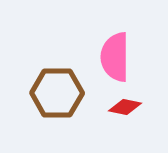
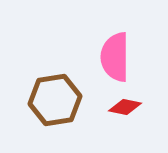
brown hexagon: moved 2 px left, 7 px down; rotated 9 degrees counterclockwise
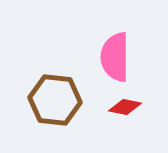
brown hexagon: rotated 15 degrees clockwise
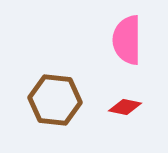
pink semicircle: moved 12 px right, 17 px up
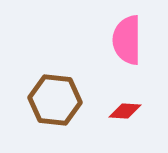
red diamond: moved 4 px down; rotated 8 degrees counterclockwise
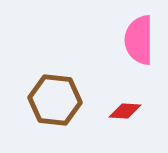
pink semicircle: moved 12 px right
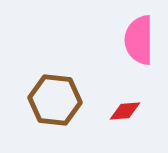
red diamond: rotated 8 degrees counterclockwise
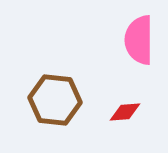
red diamond: moved 1 px down
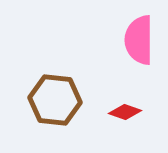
red diamond: rotated 24 degrees clockwise
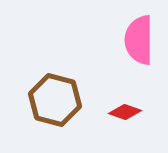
brown hexagon: rotated 9 degrees clockwise
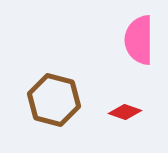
brown hexagon: moved 1 px left
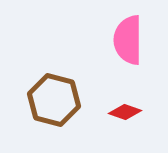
pink semicircle: moved 11 px left
